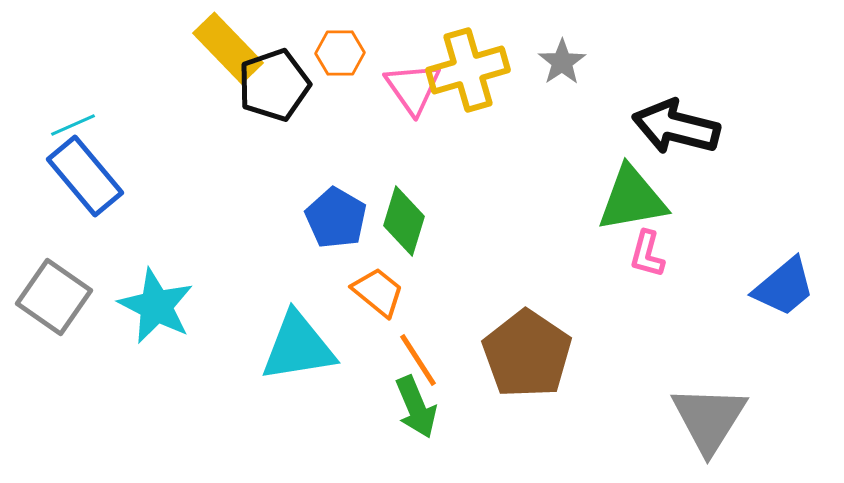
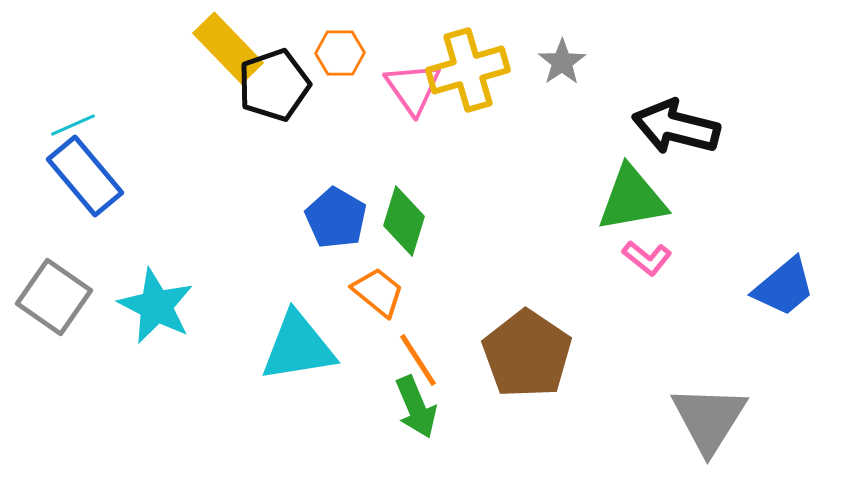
pink L-shape: moved 4 px down; rotated 66 degrees counterclockwise
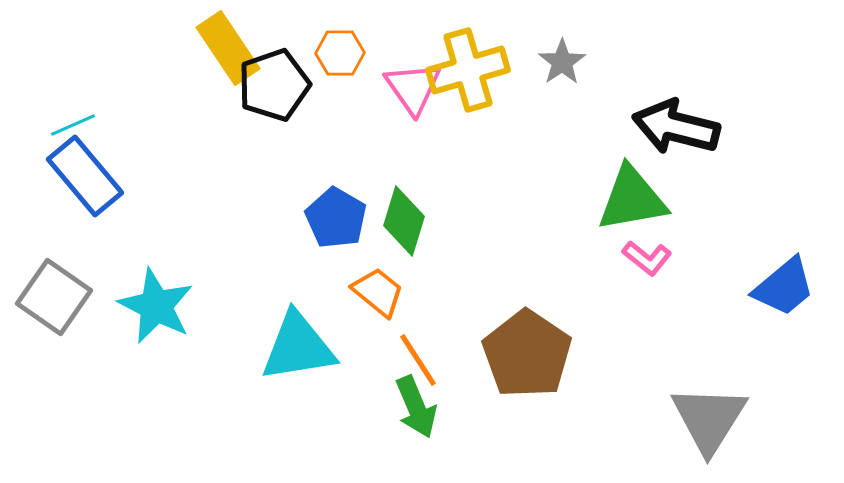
yellow rectangle: rotated 10 degrees clockwise
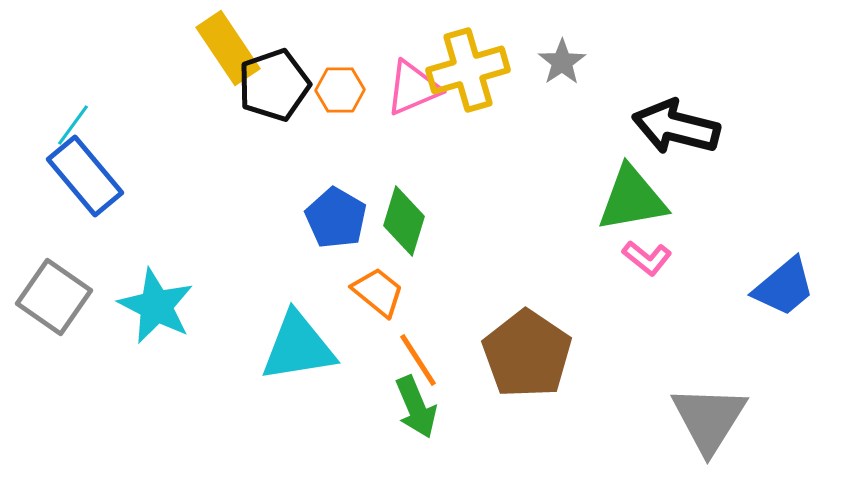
orange hexagon: moved 37 px down
pink triangle: rotated 42 degrees clockwise
cyan line: rotated 30 degrees counterclockwise
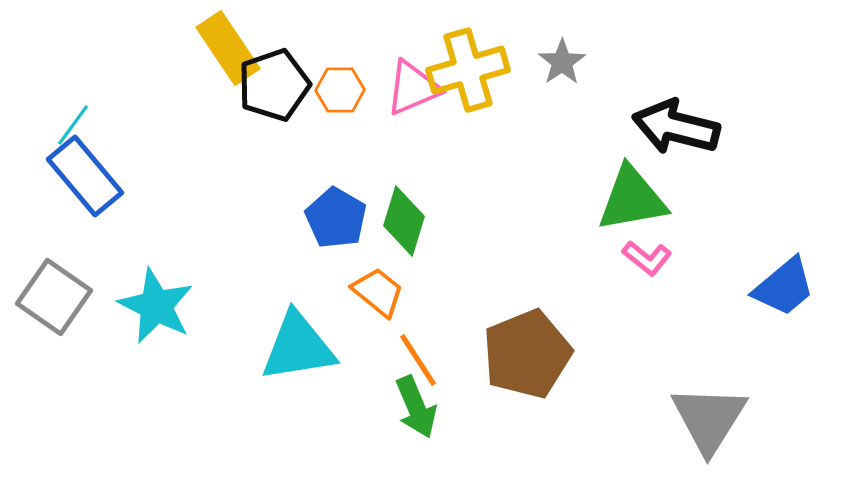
brown pentagon: rotated 16 degrees clockwise
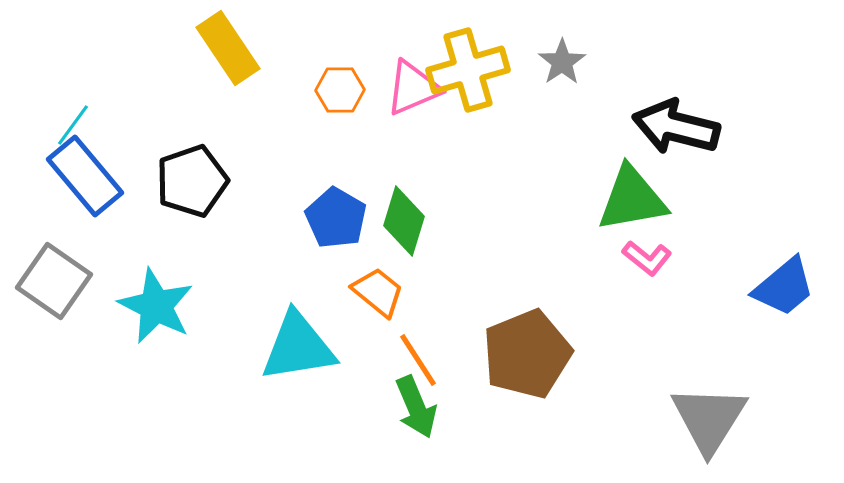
black pentagon: moved 82 px left, 96 px down
gray square: moved 16 px up
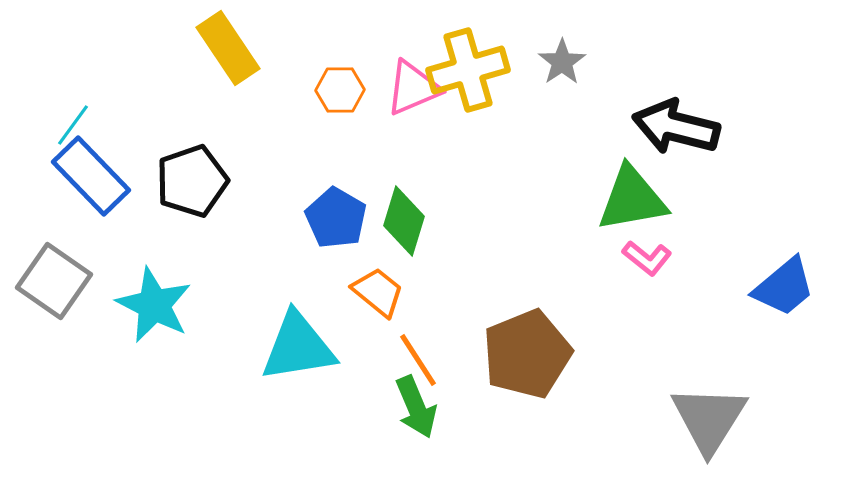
blue rectangle: moved 6 px right; rotated 4 degrees counterclockwise
cyan star: moved 2 px left, 1 px up
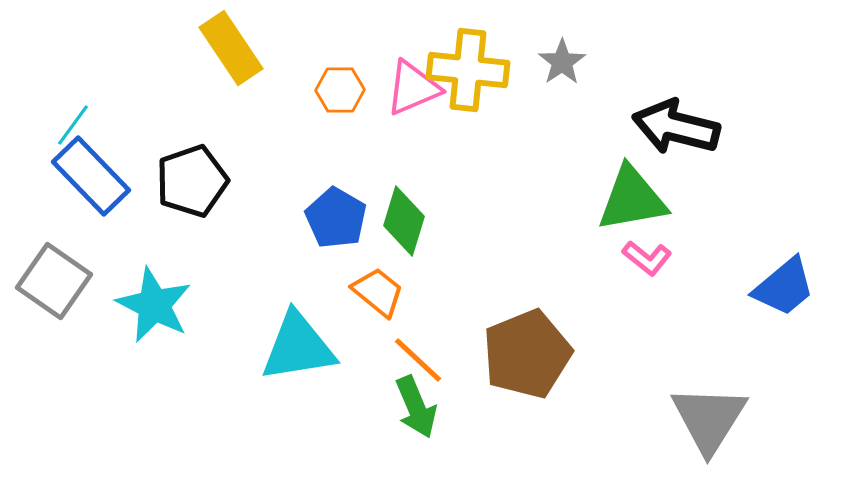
yellow rectangle: moved 3 px right
yellow cross: rotated 22 degrees clockwise
orange line: rotated 14 degrees counterclockwise
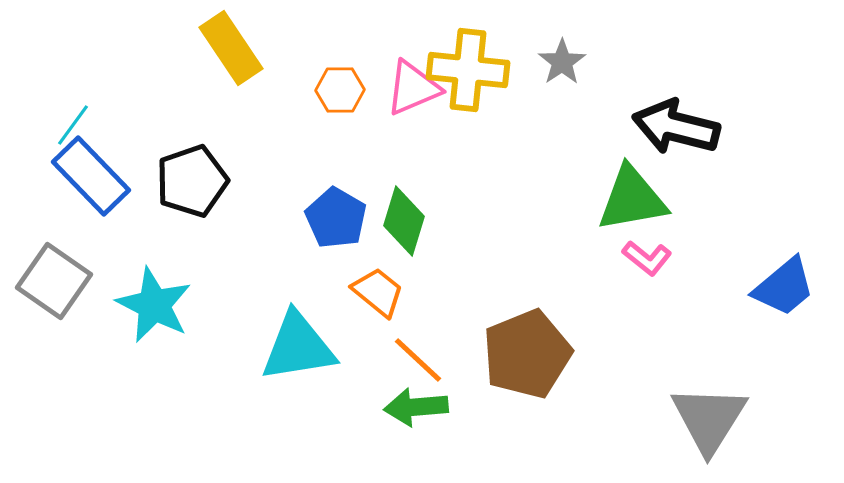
green arrow: rotated 108 degrees clockwise
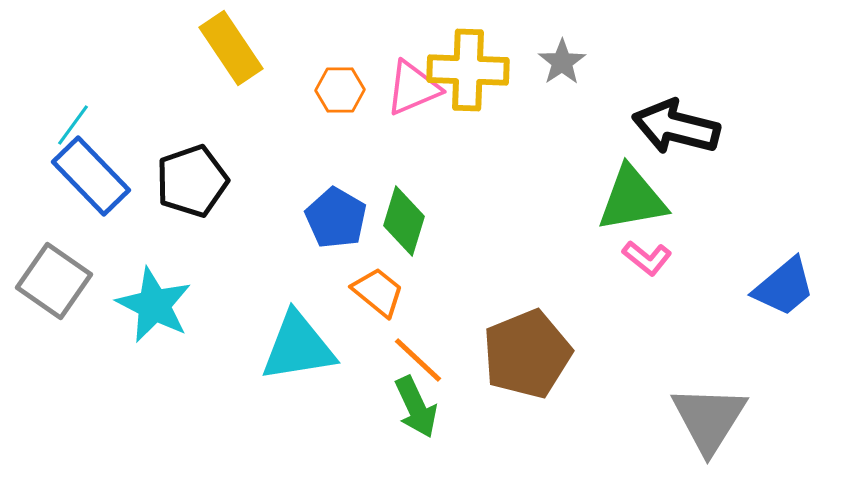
yellow cross: rotated 4 degrees counterclockwise
green arrow: rotated 110 degrees counterclockwise
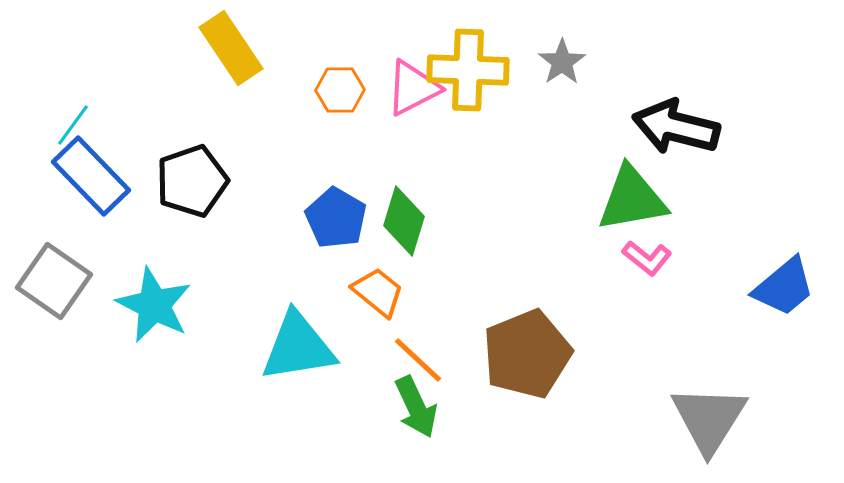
pink triangle: rotated 4 degrees counterclockwise
